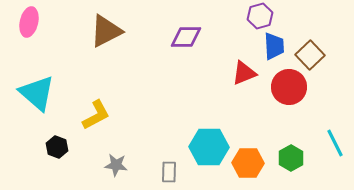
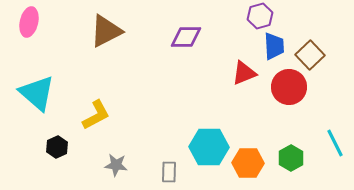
black hexagon: rotated 15 degrees clockwise
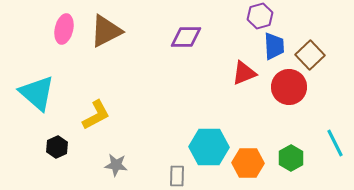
pink ellipse: moved 35 px right, 7 px down
gray rectangle: moved 8 px right, 4 px down
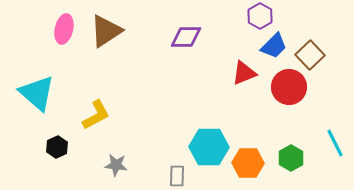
purple hexagon: rotated 15 degrees counterclockwise
brown triangle: rotated 6 degrees counterclockwise
blue trapezoid: rotated 48 degrees clockwise
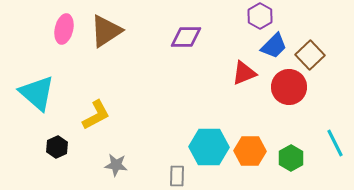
orange hexagon: moved 2 px right, 12 px up
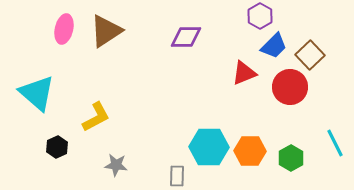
red circle: moved 1 px right
yellow L-shape: moved 2 px down
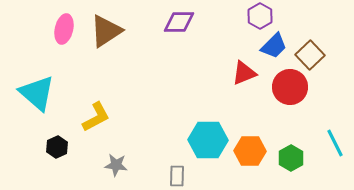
purple diamond: moved 7 px left, 15 px up
cyan hexagon: moved 1 px left, 7 px up
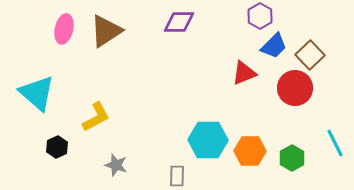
red circle: moved 5 px right, 1 px down
green hexagon: moved 1 px right
gray star: rotated 10 degrees clockwise
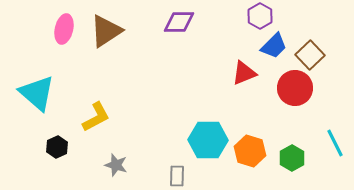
orange hexagon: rotated 16 degrees clockwise
